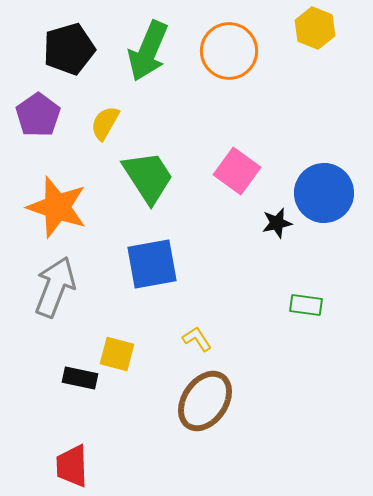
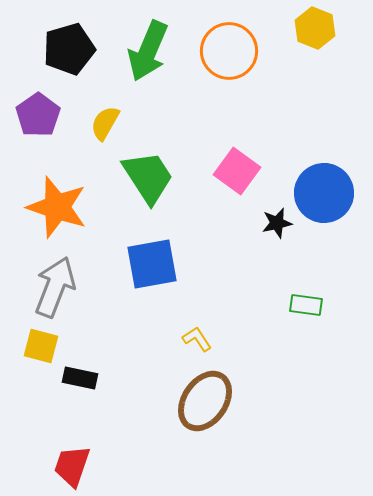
yellow square: moved 76 px left, 8 px up
red trapezoid: rotated 21 degrees clockwise
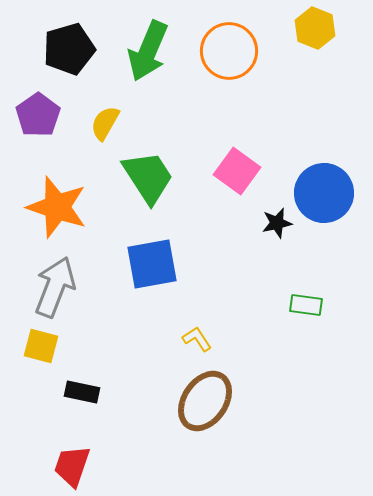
black rectangle: moved 2 px right, 14 px down
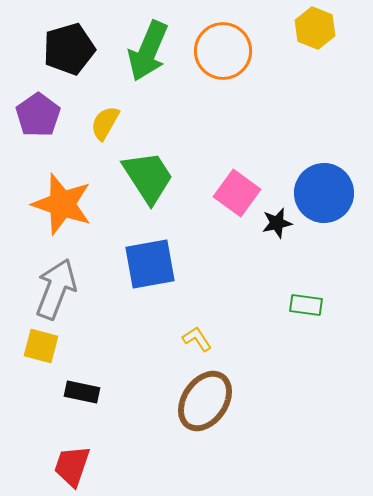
orange circle: moved 6 px left
pink square: moved 22 px down
orange star: moved 5 px right, 3 px up
blue square: moved 2 px left
gray arrow: moved 1 px right, 2 px down
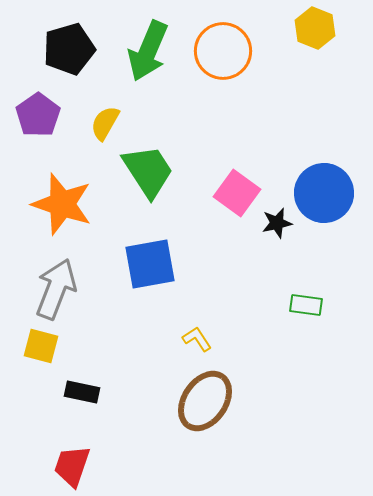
green trapezoid: moved 6 px up
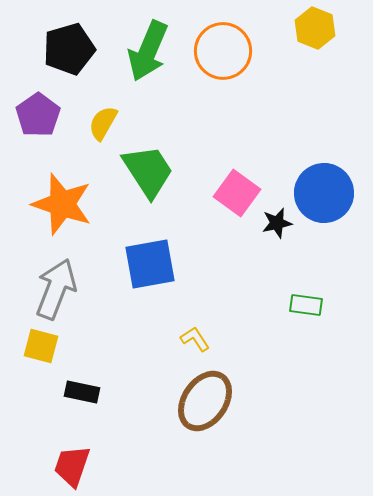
yellow semicircle: moved 2 px left
yellow L-shape: moved 2 px left
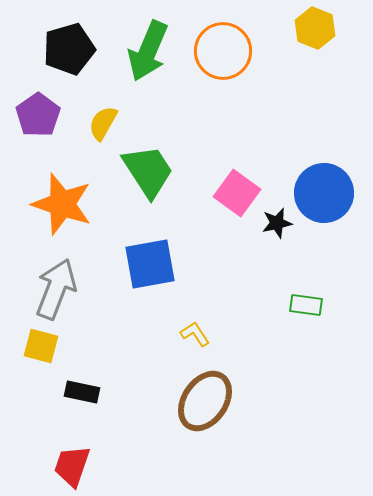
yellow L-shape: moved 5 px up
